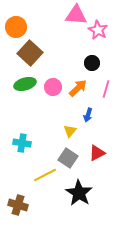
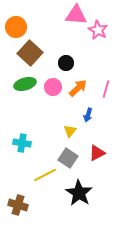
black circle: moved 26 px left
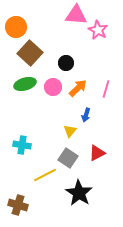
blue arrow: moved 2 px left
cyan cross: moved 2 px down
